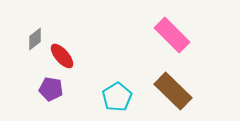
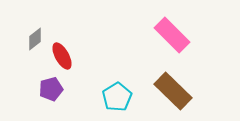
red ellipse: rotated 12 degrees clockwise
purple pentagon: rotated 25 degrees counterclockwise
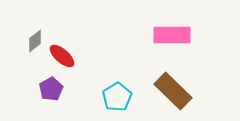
pink rectangle: rotated 45 degrees counterclockwise
gray diamond: moved 2 px down
red ellipse: rotated 20 degrees counterclockwise
purple pentagon: rotated 15 degrees counterclockwise
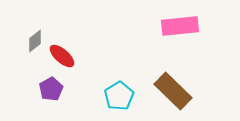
pink rectangle: moved 8 px right, 9 px up; rotated 6 degrees counterclockwise
cyan pentagon: moved 2 px right, 1 px up
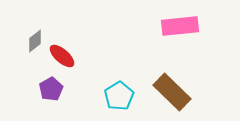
brown rectangle: moved 1 px left, 1 px down
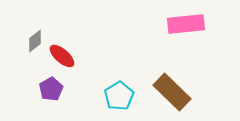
pink rectangle: moved 6 px right, 2 px up
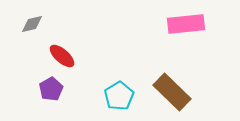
gray diamond: moved 3 px left, 17 px up; rotated 25 degrees clockwise
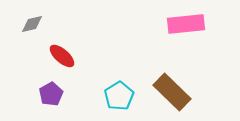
purple pentagon: moved 5 px down
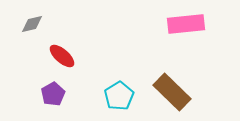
purple pentagon: moved 2 px right
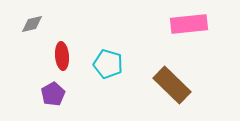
pink rectangle: moved 3 px right
red ellipse: rotated 44 degrees clockwise
brown rectangle: moved 7 px up
cyan pentagon: moved 11 px left, 32 px up; rotated 24 degrees counterclockwise
